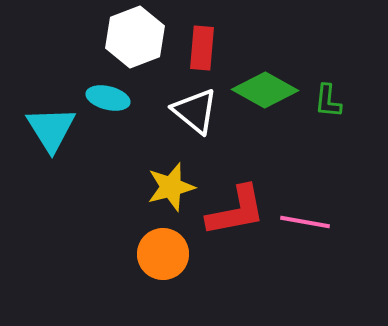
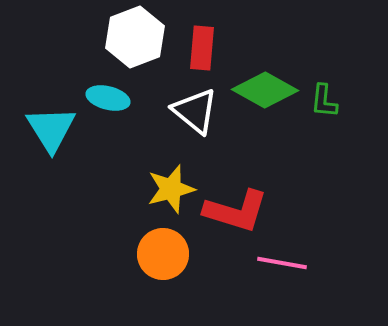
green L-shape: moved 4 px left
yellow star: moved 2 px down
red L-shape: rotated 28 degrees clockwise
pink line: moved 23 px left, 41 px down
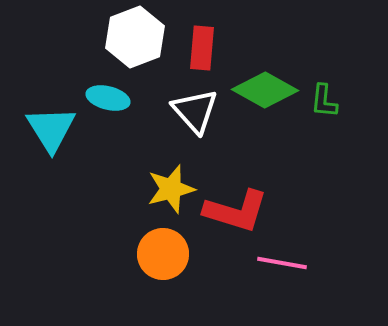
white triangle: rotated 9 degrees clockwise
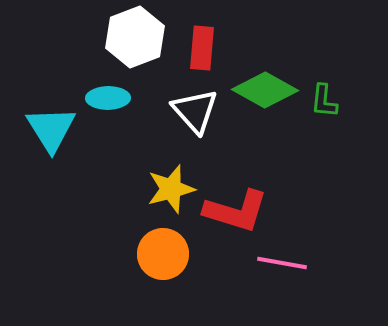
cyan ellipse: rotated 15 degrees counterclockwise
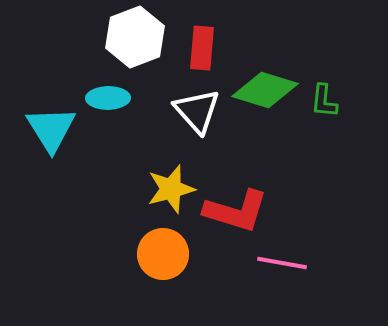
green diamond: rotated 12 degrees counterclockwise
white triangle: moved 2 px right
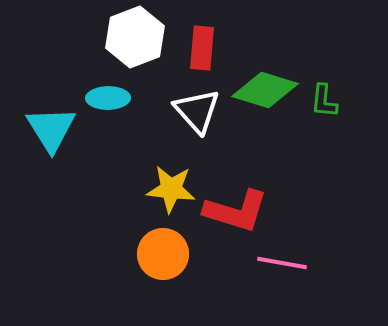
yellow star: rotated 21 degrees clockwise
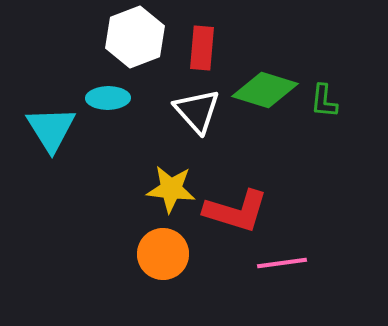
pink line: rotated 18 degrees counterclockwise
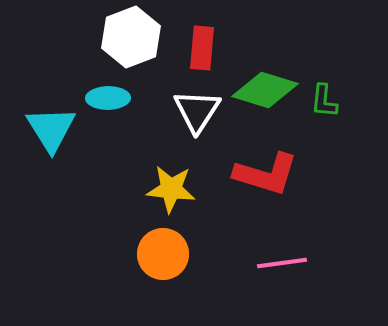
white hexagon: moved 4 px left
white triangle: rotated 15 degrees clockwise
red L-shape: moved 30 px right, 37 px up
